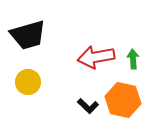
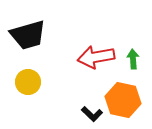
black L-shape: moved 4 px right, 8 px down
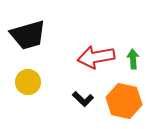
orange hexagon: moved 1 px right, 1 px down
black L-shape: moved 9 px left, 15 px up
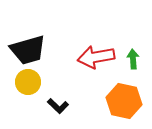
black trapezoid: moved 15 px down
black L-shape: moved 25 px left, 7 px down
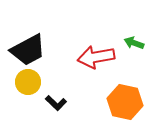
black trapezoid: rotated 12 degrees counterclockwise
green arrow: moved 1 px right, 16 px up; rotated 66 degrees counterclockwise
orange hexagon: moved 1 px right, 1 px down
black L-shape: moved 2 px left, 3 px up
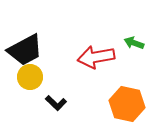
black trapezoid: moved 3 px left
yellow circle: moved 2 px right, 5 px up
orange hexagon: moved 2 px right, 2 px down
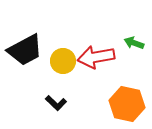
yellow circle: moved 33 px right, 16 px up
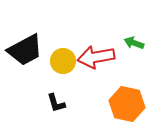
black L-shape: rotated 30 degrees clockwise
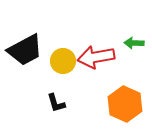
green arrow: rotated 18 degrees counterclockwise
orange hexagon: moved 2 px left; rotated 12 degrees clockwise
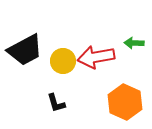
orange hexagon: moved 2 px up
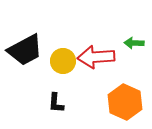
red arrow: rotated 6 degrees clockwise
black L-shape: rotated 20 degrees clockwise
